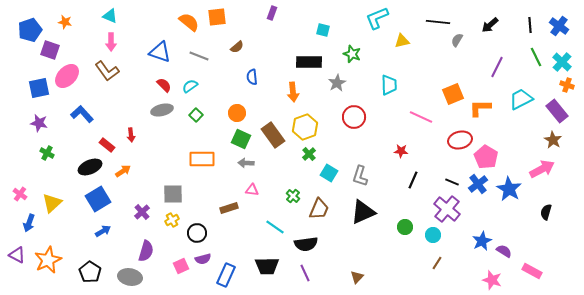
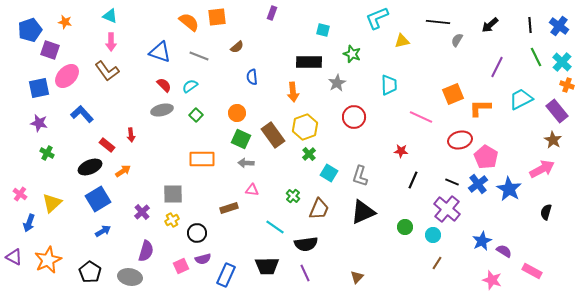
purple triangle at (17, 255): moved 3 px left, 2 px down
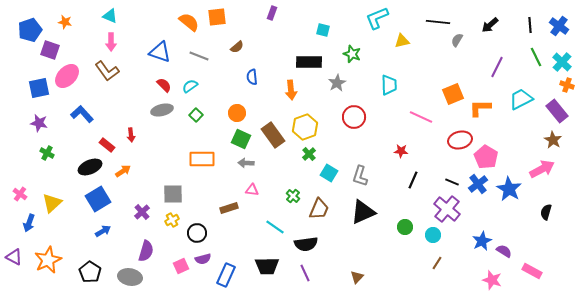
orange arrow at (293, 92): moved 2 px left, 2 px up
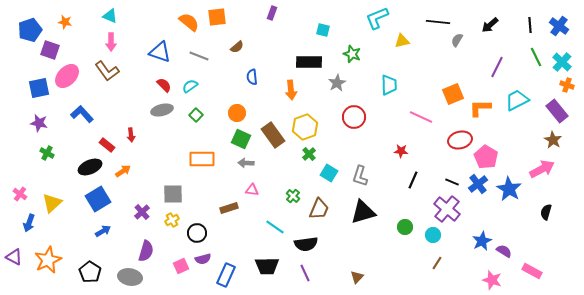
cyan trapezoid at (521, 99): moved 4 px left, 1 px down
black triangle at (363, 212): rotated 8 degrees clockwise
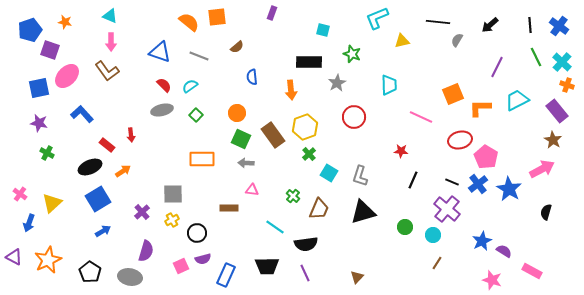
brown rectangle at (229, 208): rotated 18 degrees clockwise
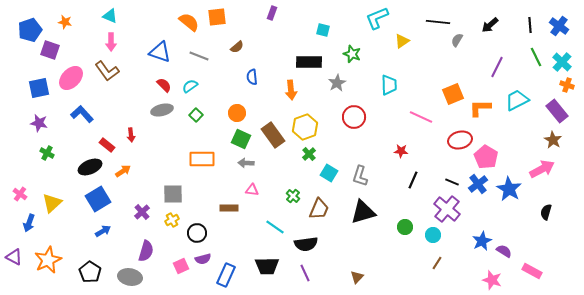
yellow triangle at (402, 41): rotated 21 degrees counterclockwise
pink ellipse at (67, 76): moved 4 px right, 2 px down
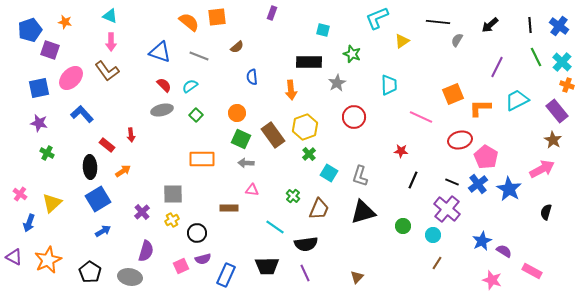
black ellipse at (90, 167): rotated 70 degrees counterclockwise
green circle at (405, 227): moved 2 px left, 1 px up
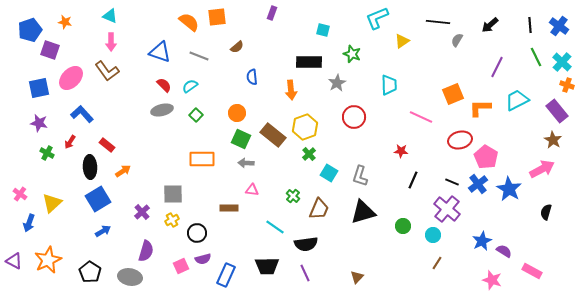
red arrow at (131, 135): moved 61 px left, 7 px down; rotated 40 degrees clockwise
brown rectangle at (273, 135): rotated 15 degrees counterclockwise
purple triangle at (14, 257): moved 4 px down
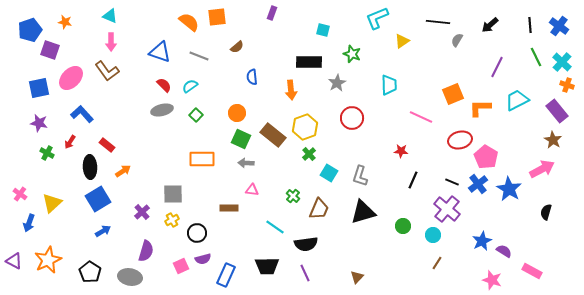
red circle at (354, 117): moved 2 px left, 1 px down
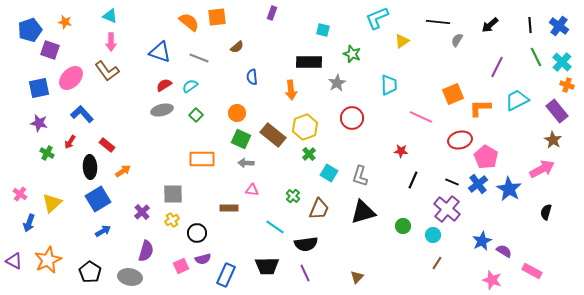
gray line at (199, 56): moved 2 px down
red semicircle at (164, 85): rotated 77 degrees counterclockwise
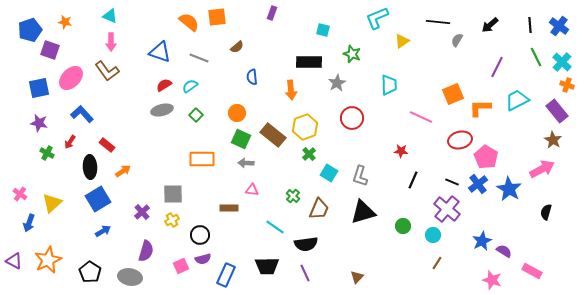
black circle at (197, 233): moved 3 px right, 2 px down
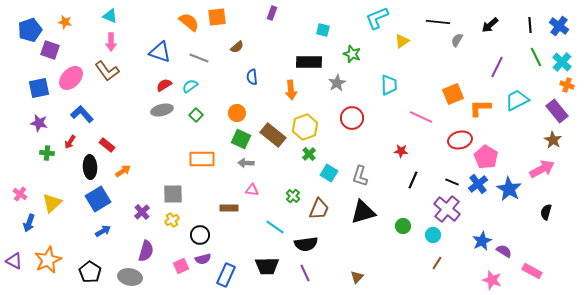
green cross at (47, 153): rotated 24 degrees counterclockwise
